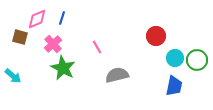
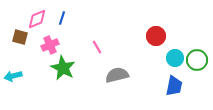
pink cross: moved 3 px left, 1 px down; rotated 18 degrees clockwise
cyan arrow: rotated 126 degrees clockwise
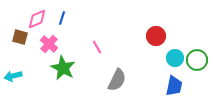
pink cross: moved 1 px left, 1 px up; rotated 24 degrees counterclockwise
gray semicircle: moved 5 px down; rotated 130 degrees clockwise
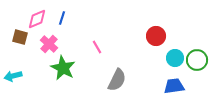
blue trapezoid: rotated 110 degrees counterclockwise
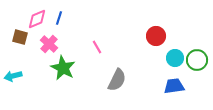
blue line: moved 3 px left
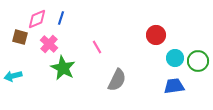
blue line: moved 2 px right
red circle: moved 1 px up
green circle: moved 1 px right, 1 px down
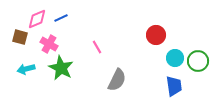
blue line: rotated 48 degrees clockwise
pink cross: rotated 12 degrees counterclockwise
green star: moved 2 px left
cyan arrow: moved 13 px right, 7 px up
blue trapezoid: rotated 90 degrees clockwise
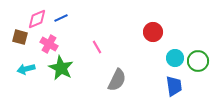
red circle: moved 3 px left, 3 px up
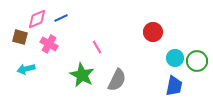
green circle: moved 1 px left
green star: moved 21 px right, 7 px down
blue trapezoid: rotated 20 degrees clockwise
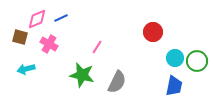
pink line: rotated 64 degrees clockwise
green star: rotated 15 degrees counterclockwise
gray semicircle: moved 2 px down
